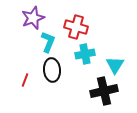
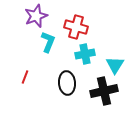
purple star: moved 3 px right, 2 px up
black ellipse: moved 15 px right, 13 px down
red line: moved 3 px up
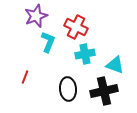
red cross: rotated 10 degrees clockwise
cyan triangle: rotated 42 degrees counterclockwise
black ellipse: moved 1 px right, 6 px down
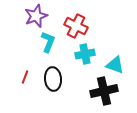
red cross: moved 1 px up
black ellipse: moved 15 px left, 10 px up
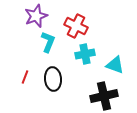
black cross: moved 5 px down
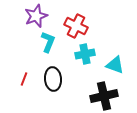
red line: moved 1 px left, 2 px down
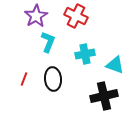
purple star: rotated 10 degrees counterclockwise
red cross: moved 10 px up
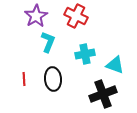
red line: rotated 24 degrees counterclockwise
black cross: moved 1 px left, 2 px up; rotated 8 degrees counterclockwise
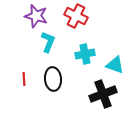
purple star: rotated 25 degrees counterclockwise
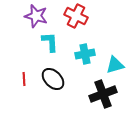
cyan L-shape: moved 2 px right; rotated 25 degrees counterclockwise
cyan triangle: rotated 36 degrees counterclockwise
black ellipse: rotated 40 degrees counterclockwise
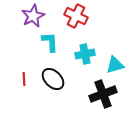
purple star: moved 3 px left; rotated 30 degrees clockwise
